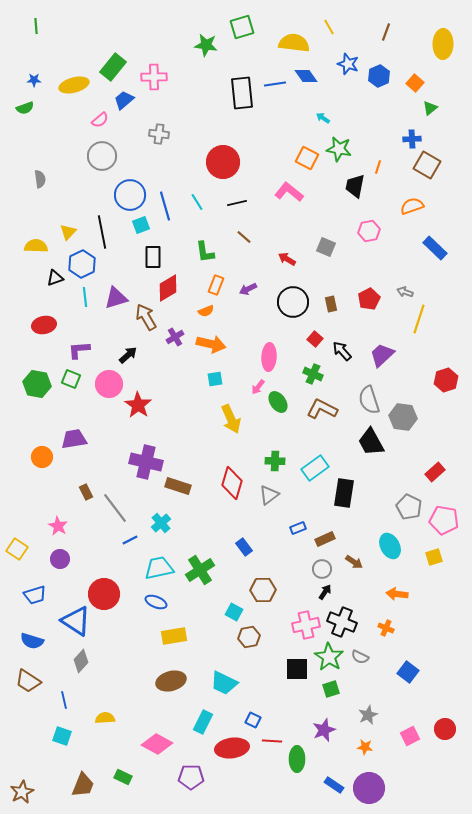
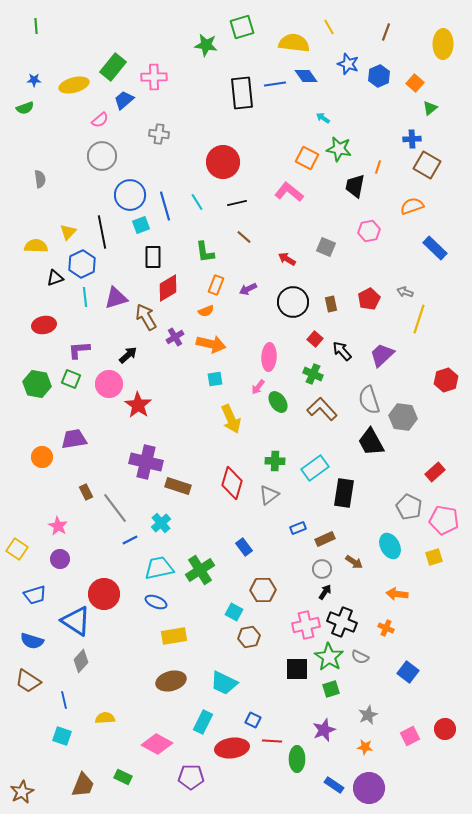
brown L-shape at (322, 409): rotated 20 degrees clockwise
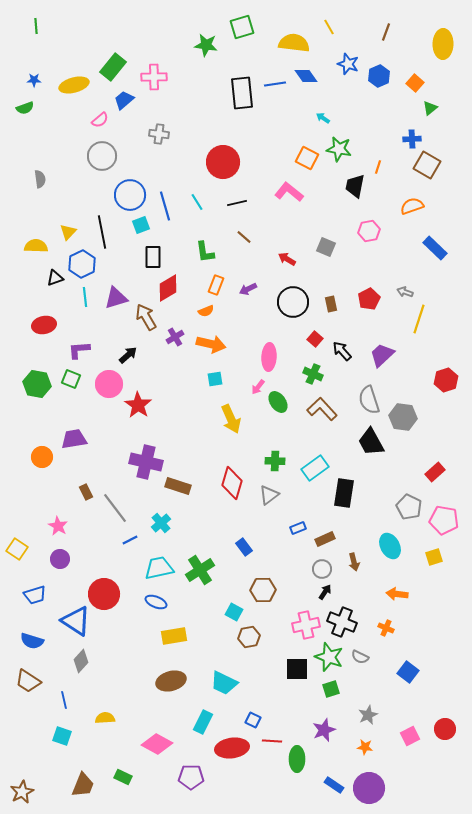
brown arrow at (354, 562): rotated 42 degrees clockwise
green star at (329, 657): rotated 12 degrees counterclockwise
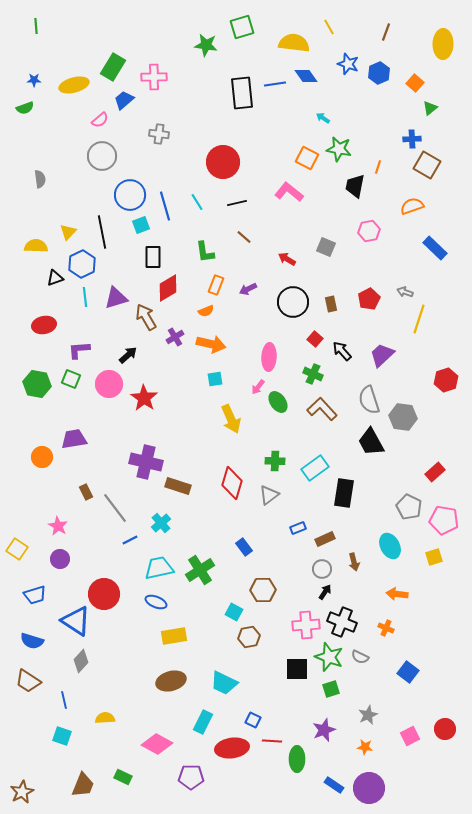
green rectangle at (113, 67): rotated 8 degrees counterclockwise
blue hexagon at (379, 76): moved 3 px up
red star at (138, 405): moved 6 px right, 7 px up
pink cross at (306, 625): rotated 8 degrees clockwise
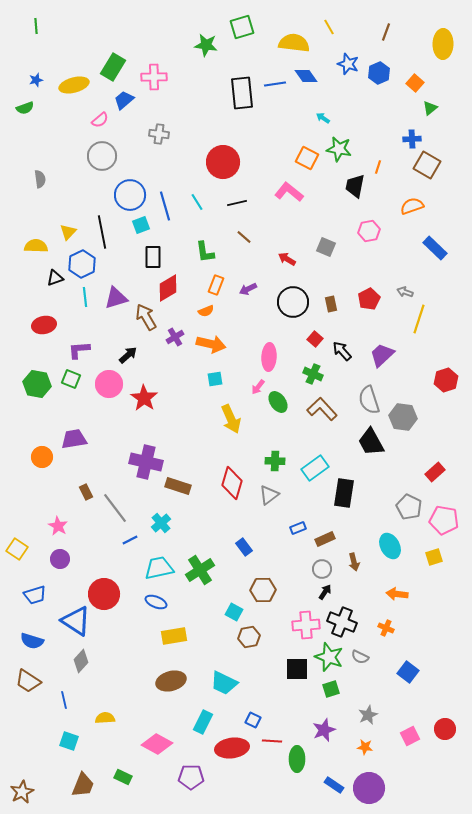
blue star at (34, 80): moved 2 px right; rotated 16 degrees counterclockwise
cyan square at (62, 736): moved 7 px right, 5 px down
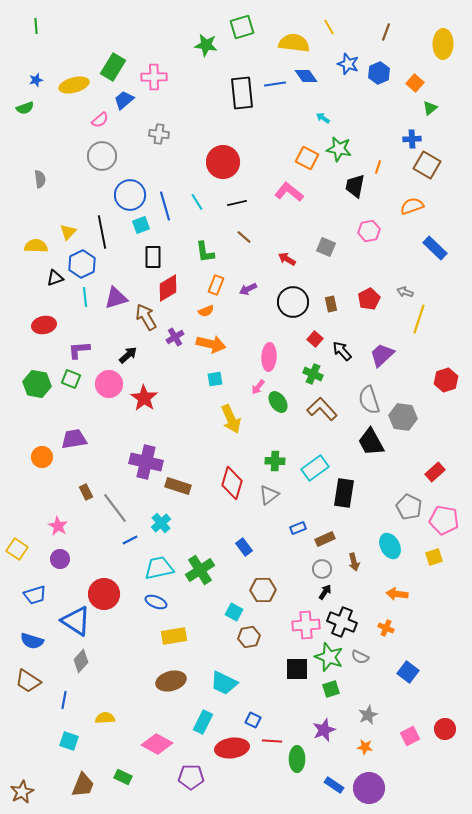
blue line at (64, 700): rotated 24 degrees clockwise
